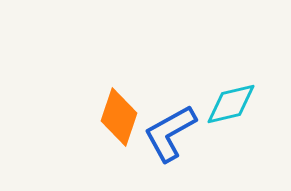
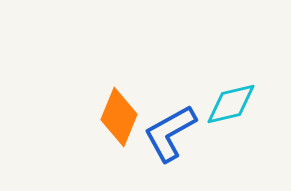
orange diamond: rotated 4 degrees clockwise
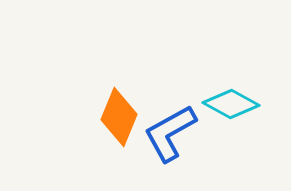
cyan diamond: rotated 42 degrees clockwise
